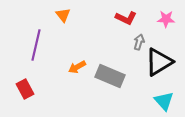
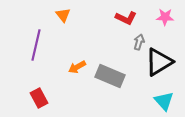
pink star: moved 1 px left, 2 px up
red rectangle: moved 14 px right, 9 px down
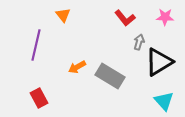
red L-shape: moved 1 px left; rotated 25 degrees clockwise
gray rectangle: rotated 8 degrees clockwise
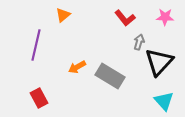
orange triangle: rotated 28 degrees clockwise
black triangle: rotated 16 degrees counterclockwise
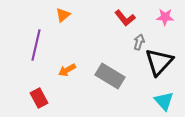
orange arrow: moved 10 px left, 3 px down
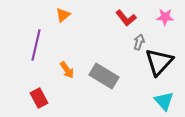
red L-shape: moved 1 px right
orange arrow: rotated 96 degrees counterclockwise
gray rectangle: moved 6 px left
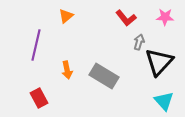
orange triangle: moved 3 px right, 1 px down
orange arrow: rotated 24 degrees clockwise
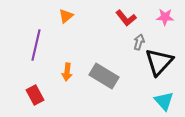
orange arrow: moved 2 px down; rotated 18 degrees clockwise
red rectangle: moved 4 px left, 3 px up
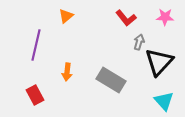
gray rectangle: moved 7 px right, 4 px down
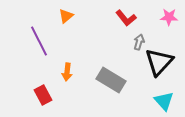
pink star: moved 4 px right
purple line: moved 3 px right, 4 px up; rotated 40 degrees counterclockwise
red rectangle: moved 8 px right
